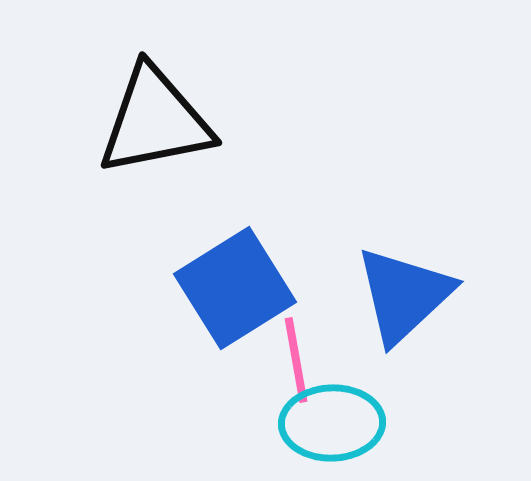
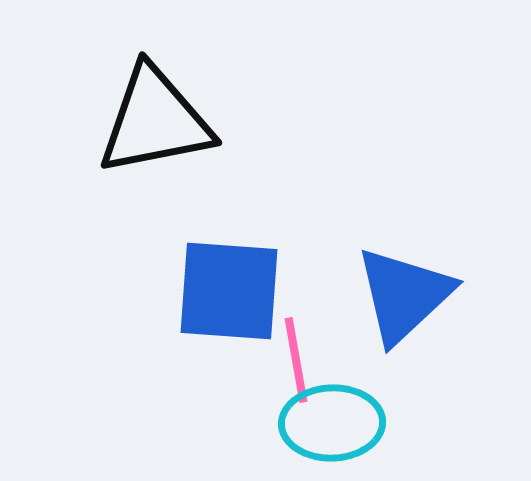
blue square: moved 6 px left, 3 px down; rotated 36 degrees clockwise
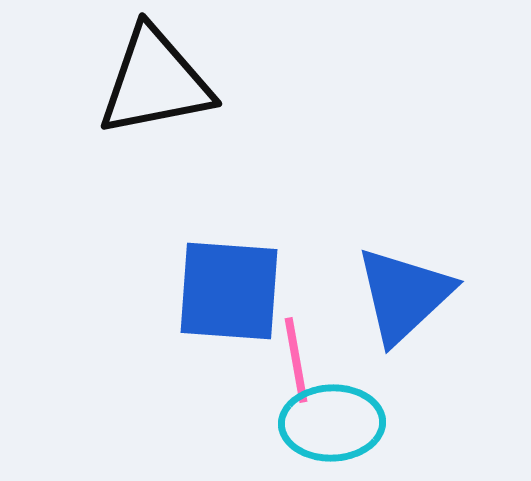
black triangle: moved 39 px up
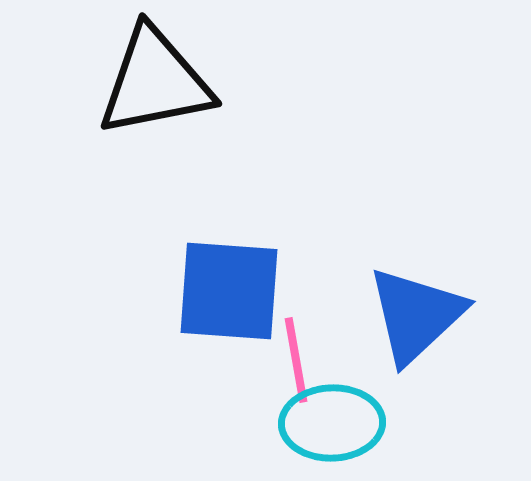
blue triangle: moved 12 px right, 20 px down
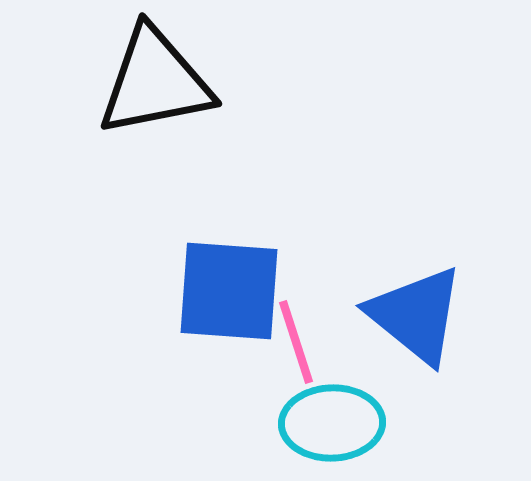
blue triangle: rotated 38 degrees counterclockwise
pink line: moved 18 px up; rotated 8 degrees counterclockwise
